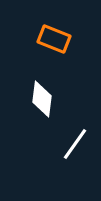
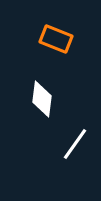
orange rectangle: moved 2 px right
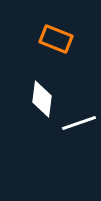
white line: moved 4 px right, 21 px up; rotated 36 degrees clockwise
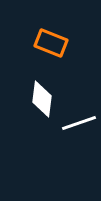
orange rectangle: moved 5 px left, 4 px down
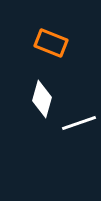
white diamond: rotated 9 degrees clockwise
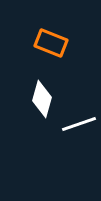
white line: moved 1 px down
